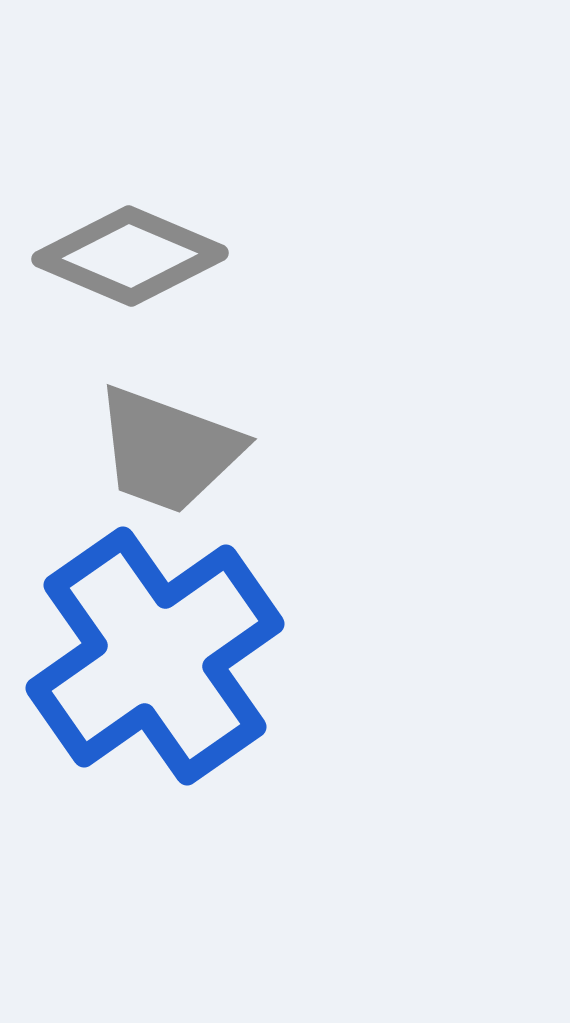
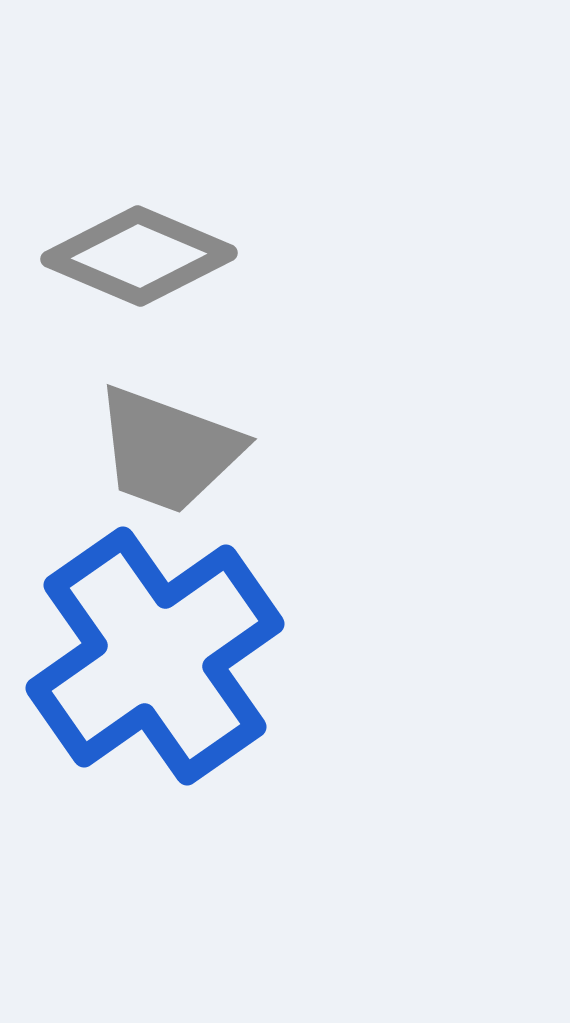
gray diamond: moved 9 px right
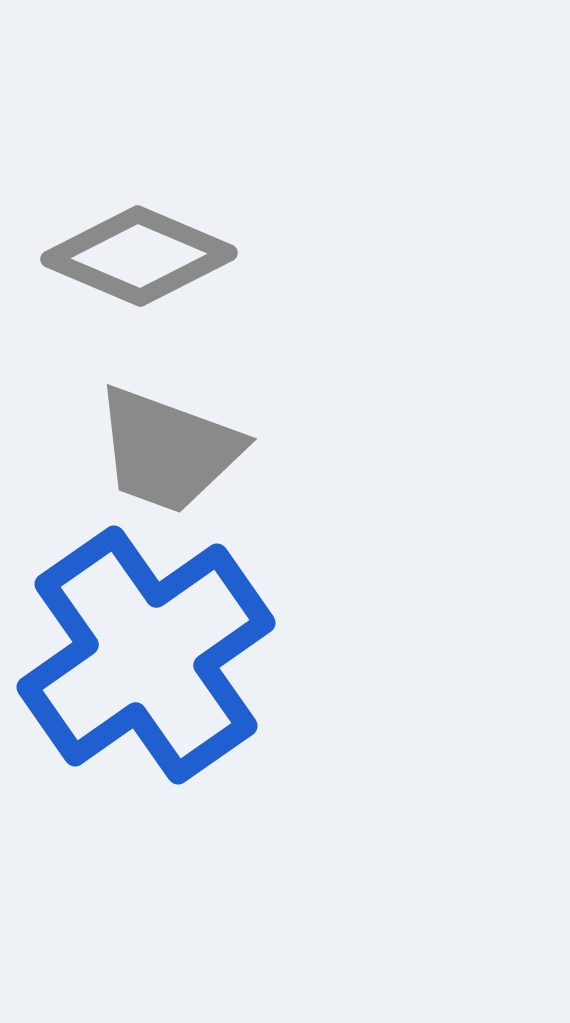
blue cross: moved 9 px left, 1 px up
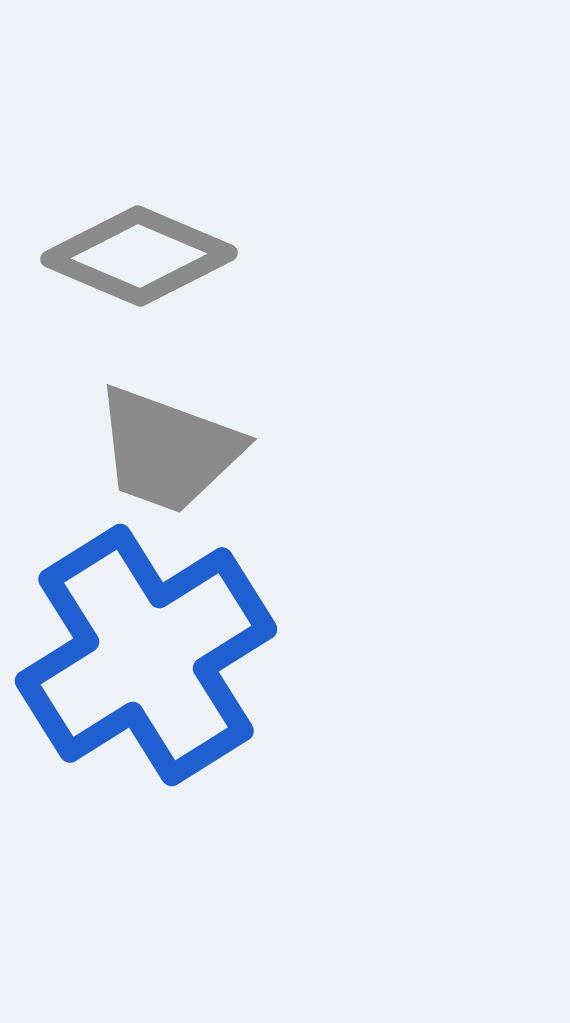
blue cross: rotated 3 degrees clockwise
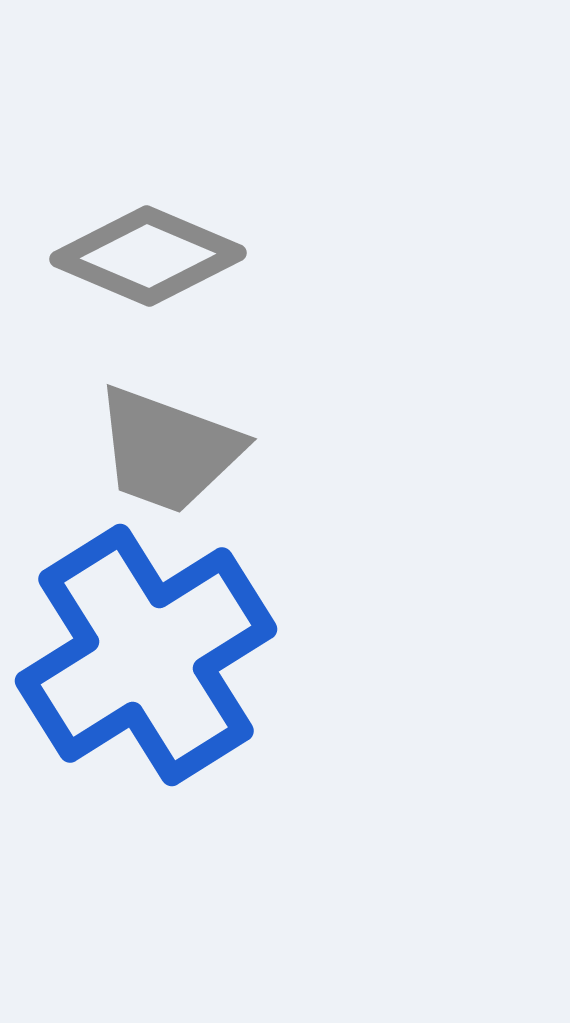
gray diamond: moved 9 px right
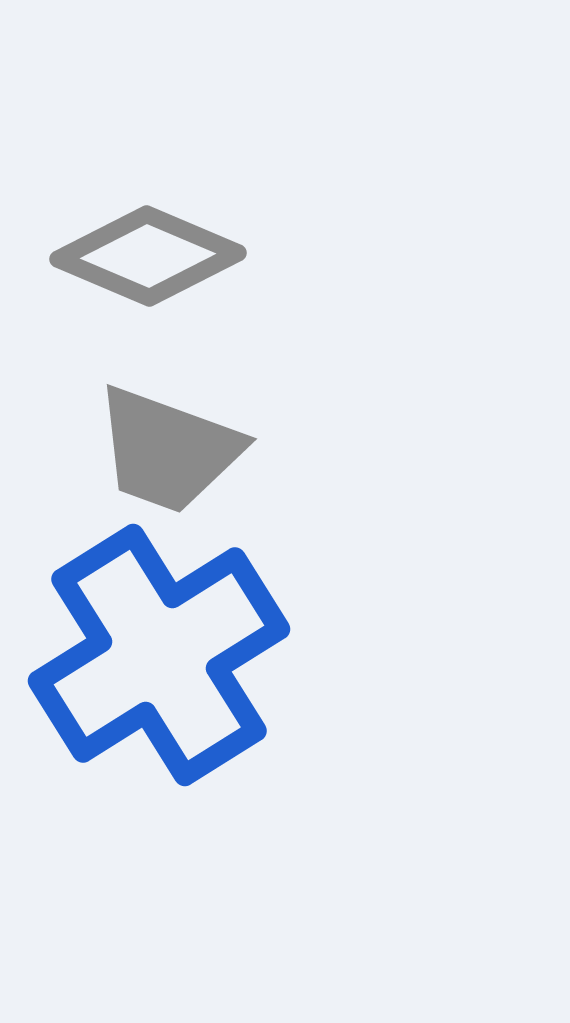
blue cross: moved 13 px right
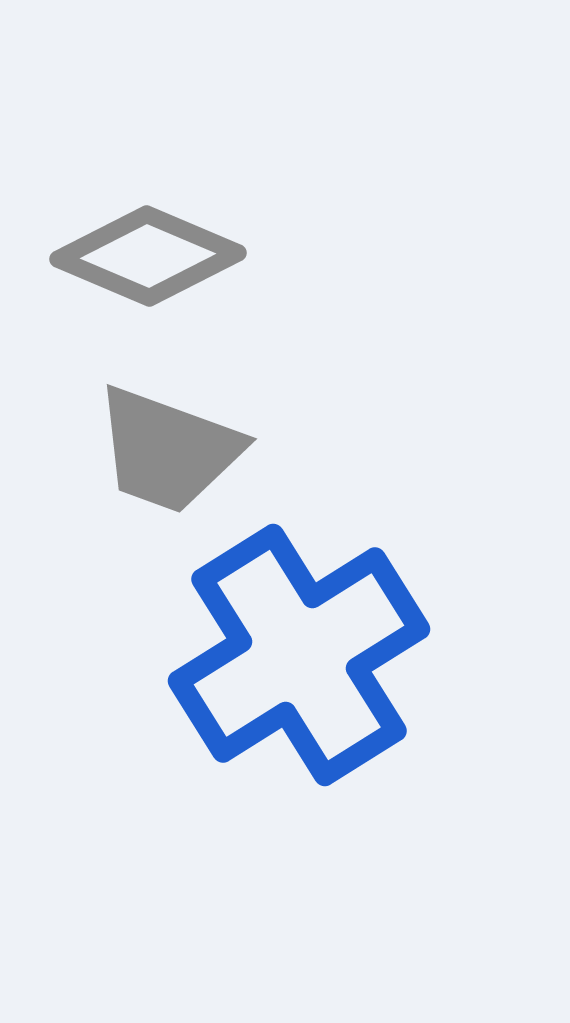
blue cross: moved 140 px right
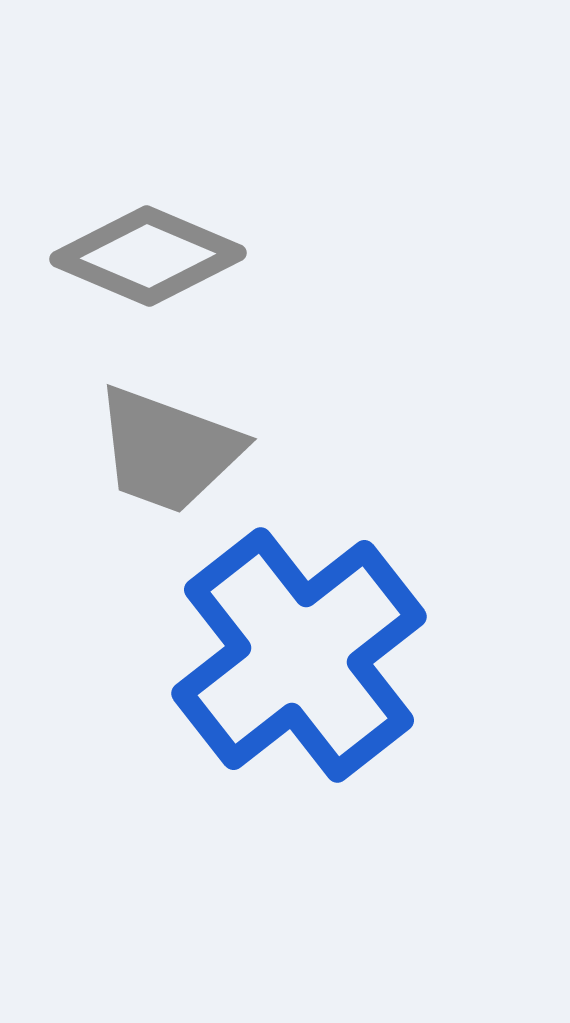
blue cross: rotated 6 degrees counterclockwise
